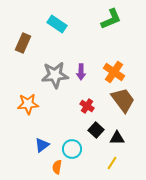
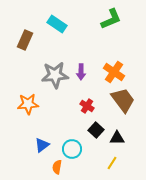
brown rectangle: moved 2 px right, 3 px up
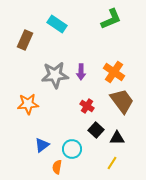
brown trapezoid: moved 1 px left, 1 px down
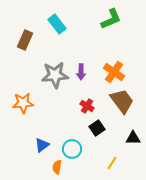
cyan rectangle: rotated 18 degrees clockwise
orange star: moved 5 px left, 1 px up
black square: moved 1 px right, 2 px up; rotated 14 degrees clockwise
black triangle: moved 16 px right
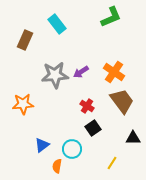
green L-shape: moved 2 px up
purple arrow: rotated 56 degrees clockwise
orange star: moved 1 px down
black square: moved 4 px left
orange semicircle: moved 1 px up
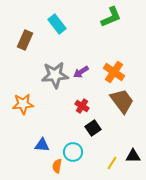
red cross: moved 5 px left
black triangle: moved 18 px down
blue triangle: rotated 42 degrees clockwise
cyan circle: moved 1 px right, 3 px down
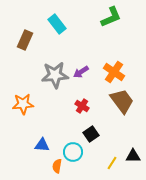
black square: moved 2 px left, 6 px down
